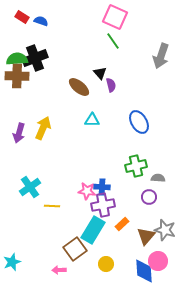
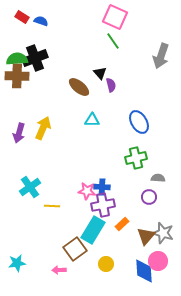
green cross: moved 8 px up
gray star: moved 2 px left, 3 px down
cyan star: moved 5 px right, 1 px down; rotated 12 degrees clockwise
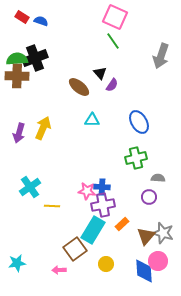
purple semicircle: moved 1 px right; rotated 48 degrees clockwise
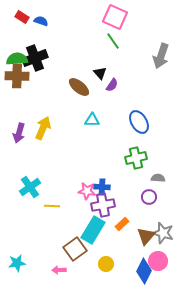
blue diamond: rotated 30 degrees clockwise
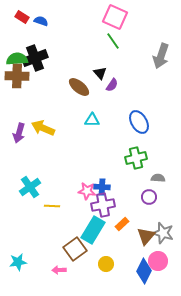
yellow arrow: rotated 90 degrees counterclockwise
cyan star: moved 1 px right, 1 px up
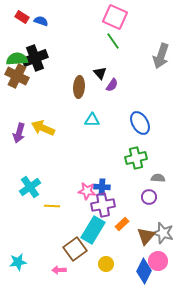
brown cross: rotated 25 degrees clockwise
brown ellipse: rotated 55 degrees clockwise
blue ellipse: moved 1 px right, 1 px down
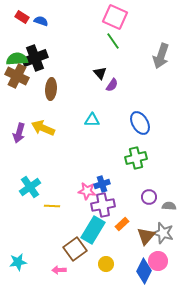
brown ellipse: moved 28 px left, 2 px down
gray semicircle: moved 11 px right, 28 px down
blue cross: moved 3 px up; rotated 21 degrees counterclockwise
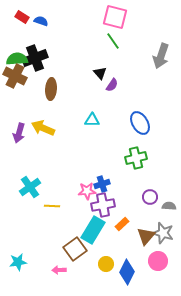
pink square: rotated 10 degrees counterclockwise
brown cross: moved 2 px left
pink star: rotated 12 degrees counterclockwise
purple circle: moved 1 px right
blue diamond: moved 17 px left, 1 px down
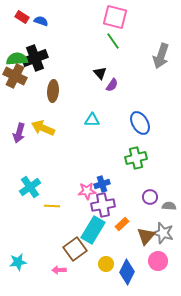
brown ellipse: moved 2 px right, 2 px down
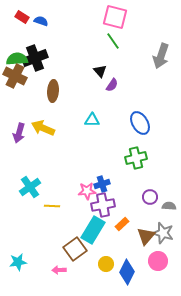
black triangle: moved 2 px up
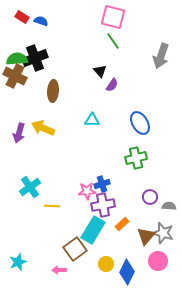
pink square: moved 2 px left
cyan star: rotated 12 degrees counterclockwise
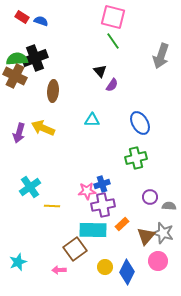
cyan rectangle: rotated 60 degrees clockwise
yellow circle: moved 1 px left, 3 px down
